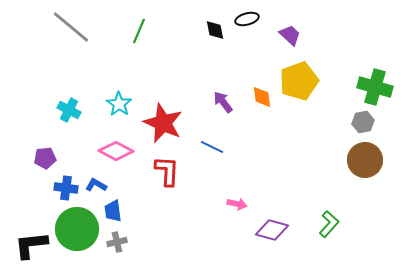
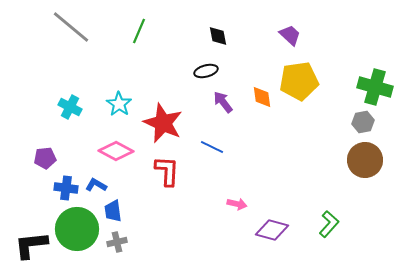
black ellipse: moved 41 px left, 52 px down
black diamond: moved 3 px right, 6 px down
yellow pentagon: rotated 12 degrees clockwise
cyan cross: moved 1 px right, 3 px up
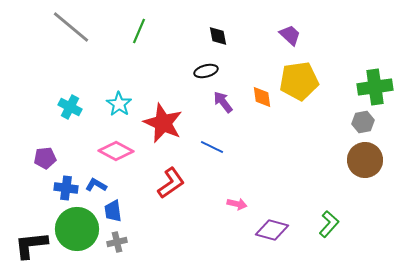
green cross: rotated 24 degrees counterclockwise
red L-shape: moved 4 px right, 12 px down; rotated 52 degrees clockwise
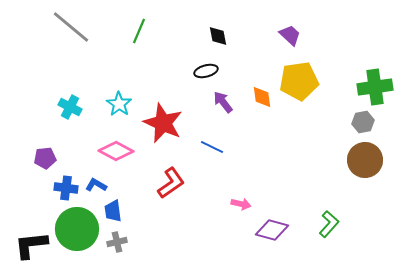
pink arrow: moved 4 px right
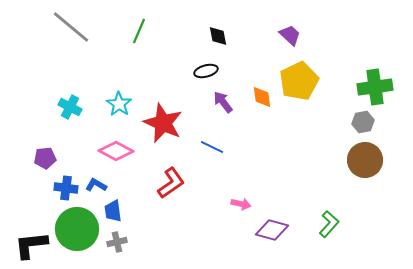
yellow pentagon: rotated 18 degrees counterclockwise
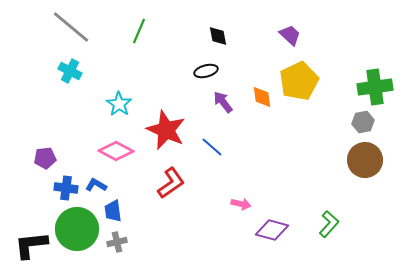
cyan cross: moved 36 px up
red star: moved 3 px right, 7 px down
blue line: rotated 15 degrees clockwise
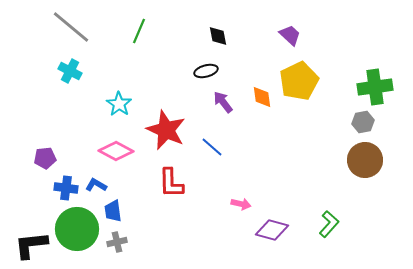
red L-shape: rotated 124 degrees clockwise
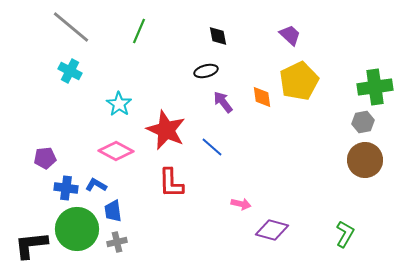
green L-shape: moved 16 px right, 10 px down; rotated 12 degrees counterclockwise
